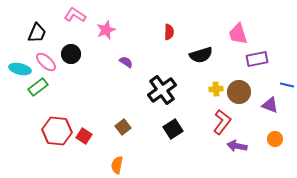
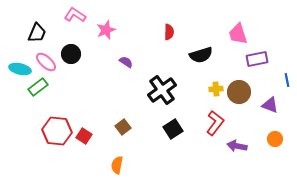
blue line: moved 5 px up; rotated 64 degrees clockwise
red L-shape: moved 7 px left, 1 px down
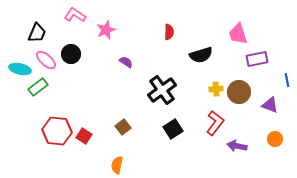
pink ellipse: moved 2 px up
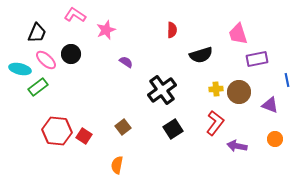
red semicircle: moved 3 px right, 2 px up
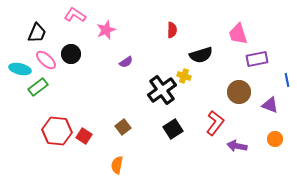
purple semicircle: rotated 112 degrees clockwise
yellow cross: moved 32 px left, 13 px up; rotated 24 degrees clockwise
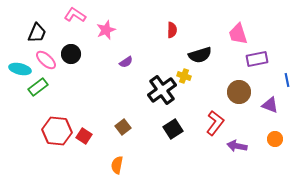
black semicircle: moved 1 px left
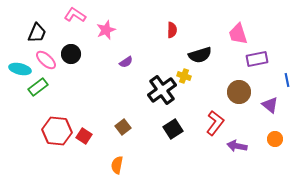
purple triangle: rotated 18 degrees clockwise
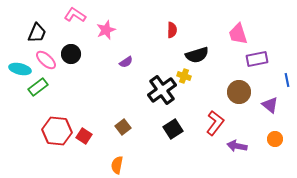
black semicircle: moved 3 px left
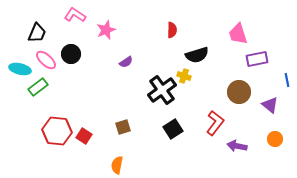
brown square: rotated 21 degrees clockwise
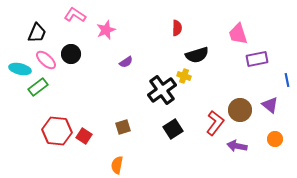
red semicircle: moved 5 px right, 2 px up
brown circle: moved 1 px right, 18 px down
